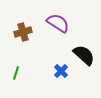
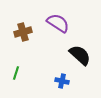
black semicircle: moved 4 px left
blue cross: moved 1 px right, 10 px down; rotated 32 degrees counterclockwise
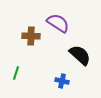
brown cross: moved 8 px right, 4 px down; rotated 18 degrees clockwise
